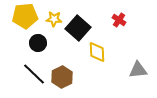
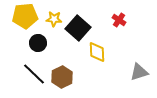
gray triangle: moved 1 px right, 2 px down; rotated 12 degrees counterclockwise
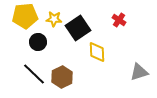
black square: rotated 15 degrees clockwise
black circle: moved 1 px up
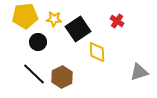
red cross: moved 2 px left, 1 px down
black square: moved 1 px down
